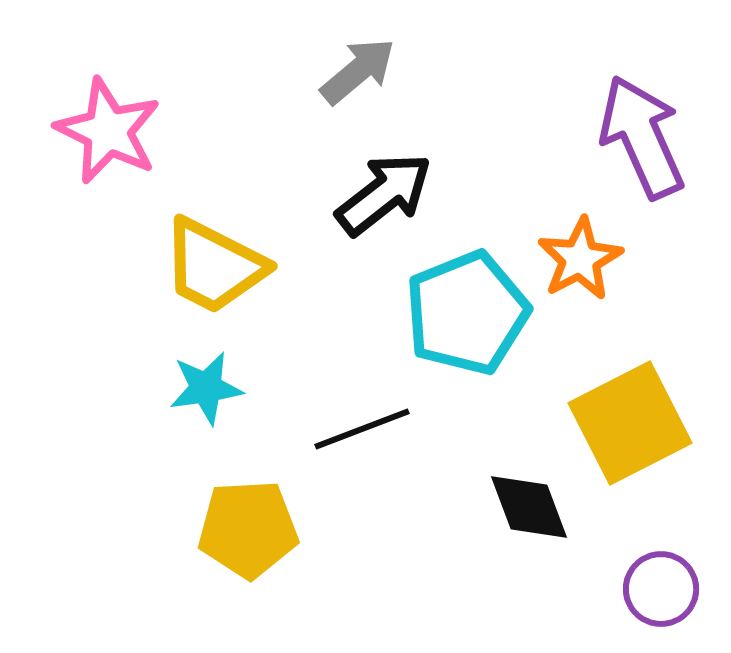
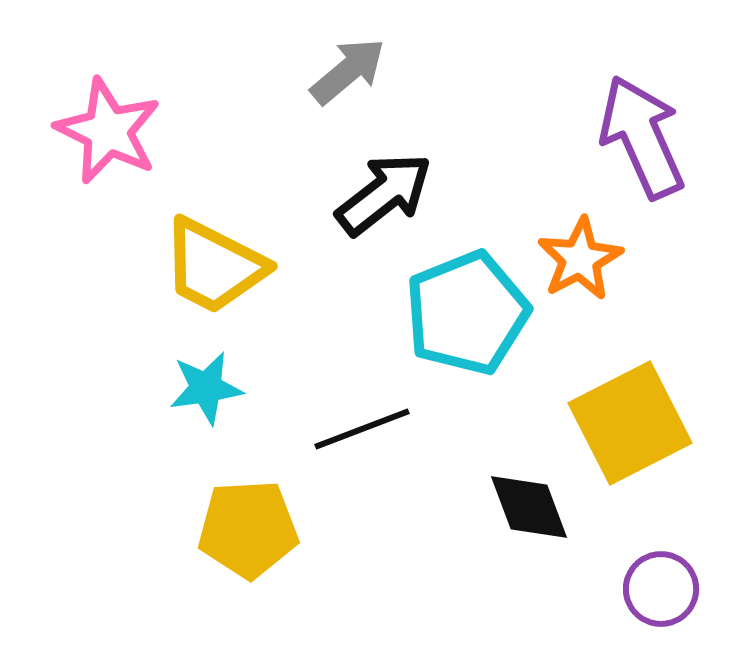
gray arrow: moved 10 px left
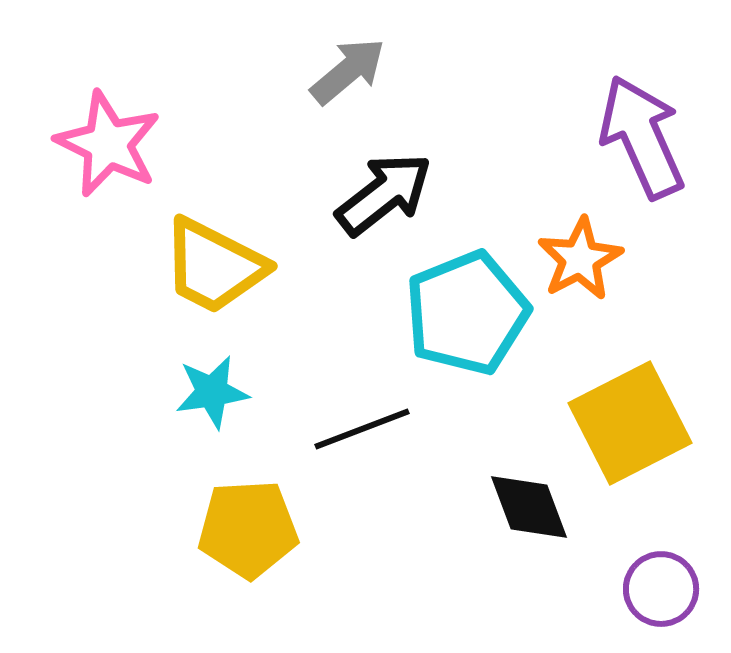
pink star: moved 13 px down
cyan star: moved 6 px right, 4 px down
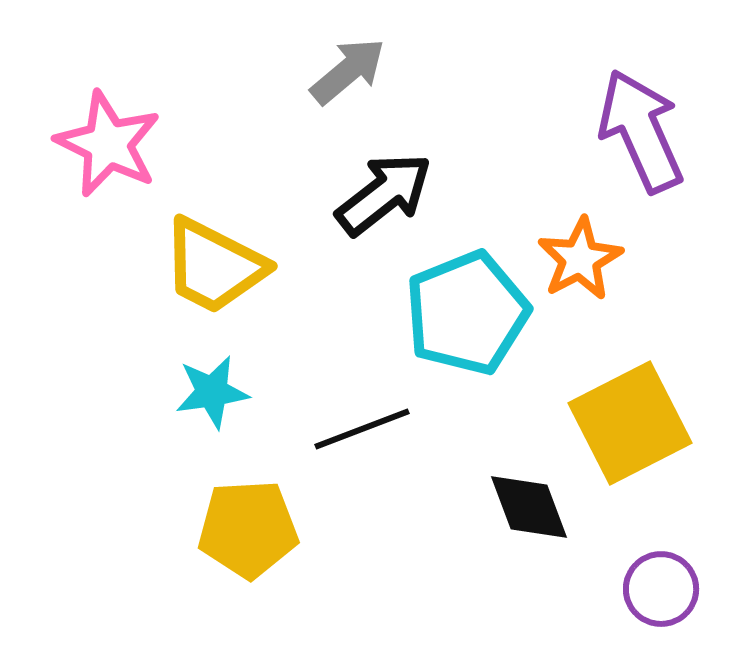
purple arrow: moved 1 px left, 6 px up
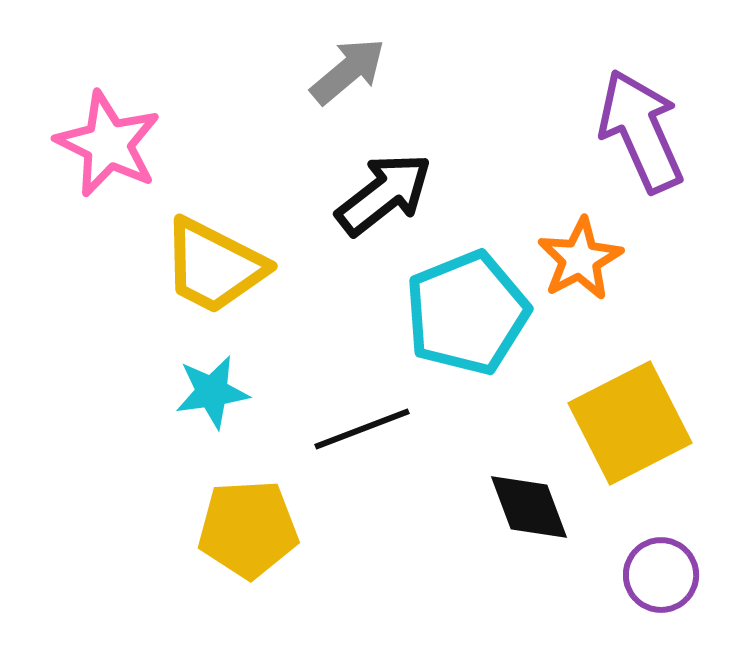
purple circle: moved 14 px up
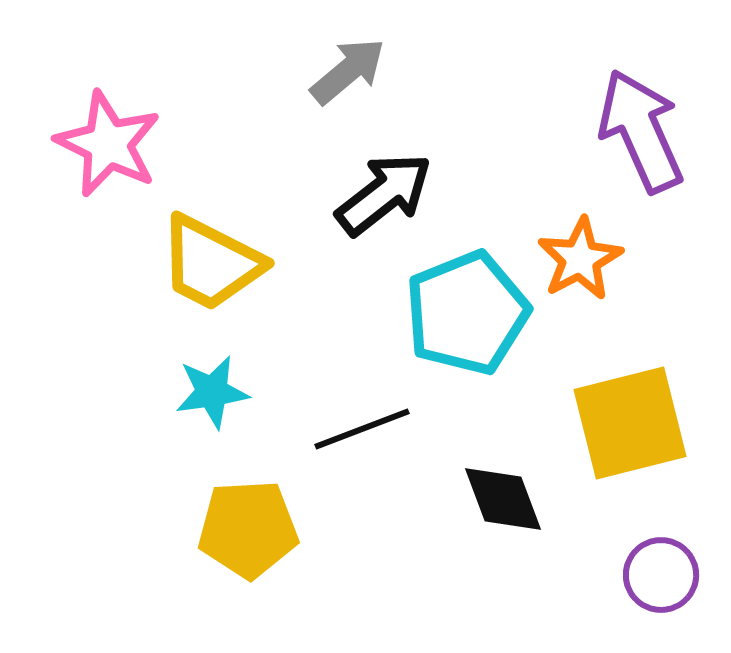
yellow trapezoid: moved 3 px left, 3 px up
yellow square: rotated 13 degrees clockwise
black diamond: moved 26 px left, 8 px up
